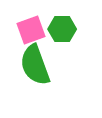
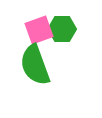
pink square: moved 8 px right
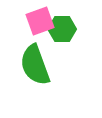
pink square: moved 1 px right, 9 px up
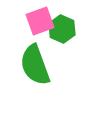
green hexagon: rotated 24 degrees clockwise
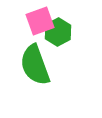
green hexagon: moved 4 px left, 3 px down; rotated 8 degrees clockwise
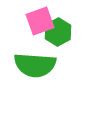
green semicircle: rotated 66 degrees counterclockwise
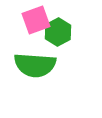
pink square: moved 4 px left, 1 px up
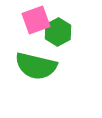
green semicircle: moved 1 px right, 1 px down; rotated 9 degrees clockwise
